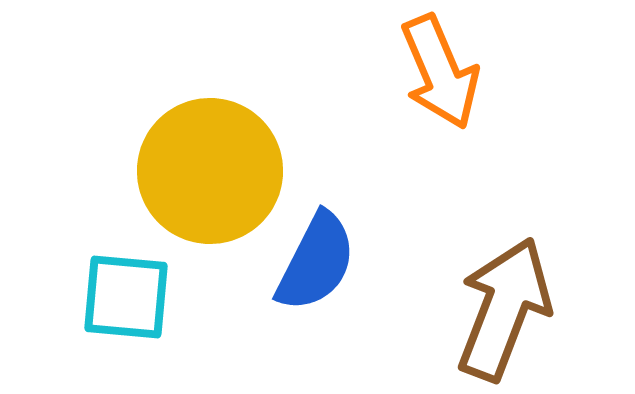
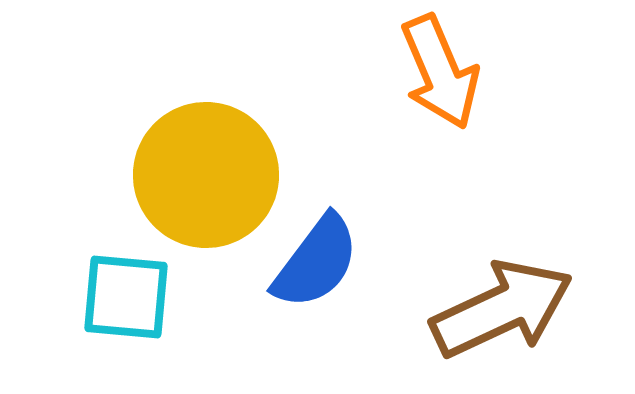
yellow circle: moved 4 px left, 4 px down
blue semicircle: rotated 10 degrees clockwise
brown arrow: moved 2 px left; rotated 44 degrees clockwise
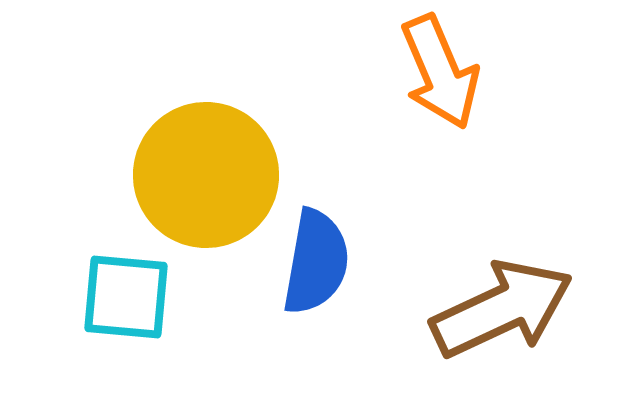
blue semicircle: rotated 27 degrees counterclockwise
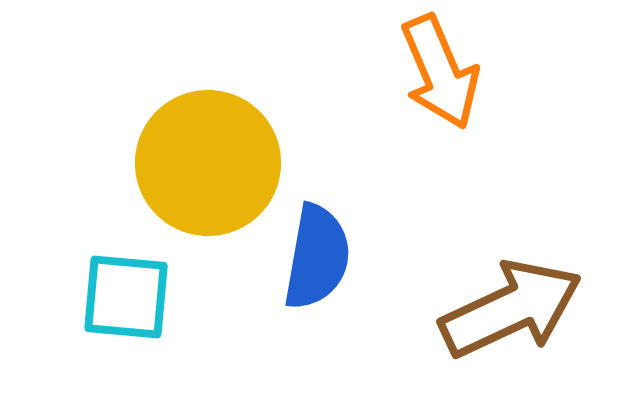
yellow circle: moved 2 px right, 12 px up
blue semicircle: moved 1 px right, 5 px up
brown arrow: moved 9 px right
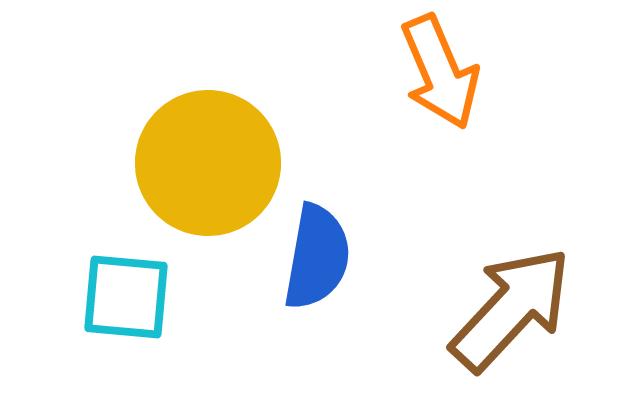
brown arrow: rotated 22 degrees counterclockwise
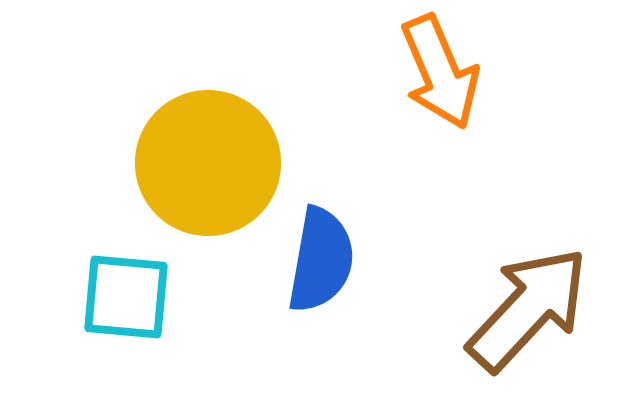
blue semicircle: moved 4 px right, 3 px down
brown arrow: moved 17 px right
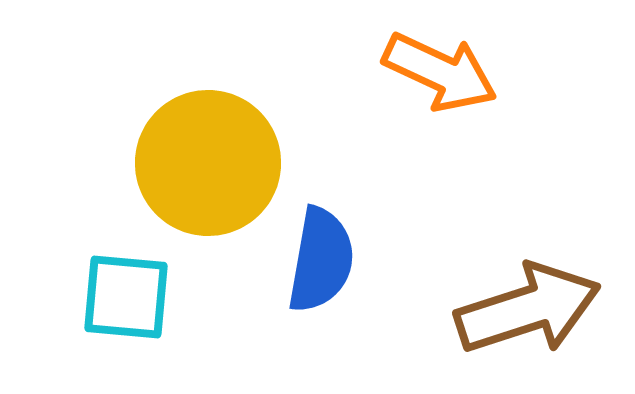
orange arrow: rotated 42 degrees counterclockwise
brown arrow: rotated 29 degrees clockwise
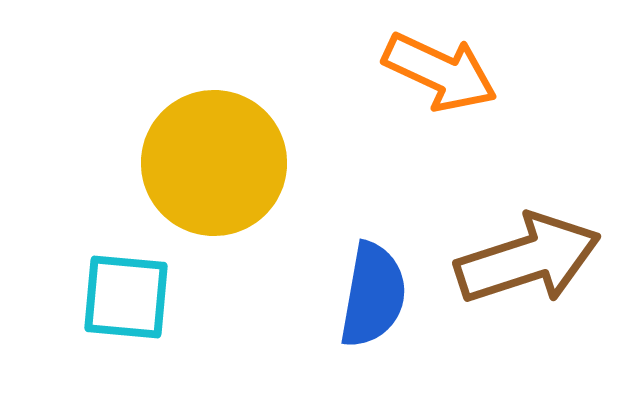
yellow circle: moved 6 px right
blue semicircle: moved 52 px right, 35 px down
brown arrow: moved 50 px up
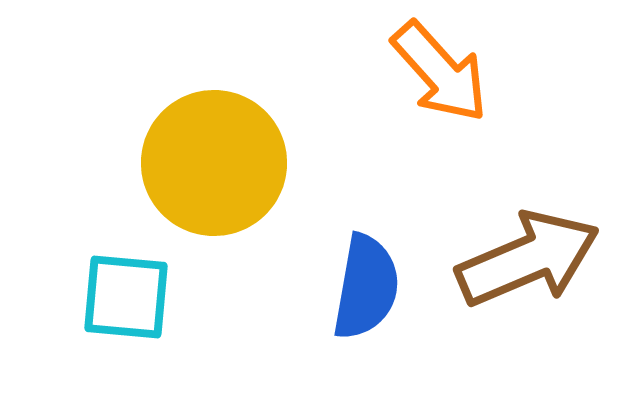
orange arrow: rotated 23 degrees clockwise
brown arrow: rotated 5 degrees counterclockwise
blue semicircle: moved 7 px left, 8 px up
